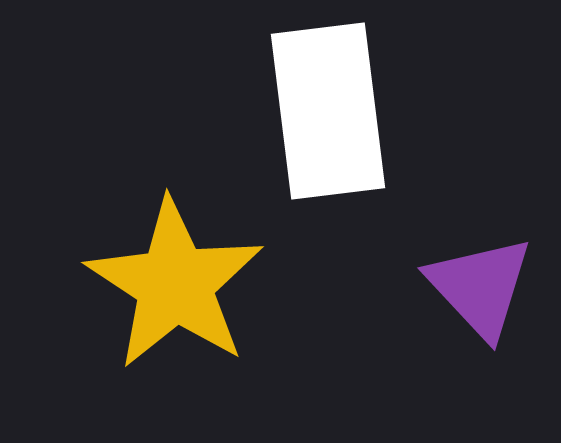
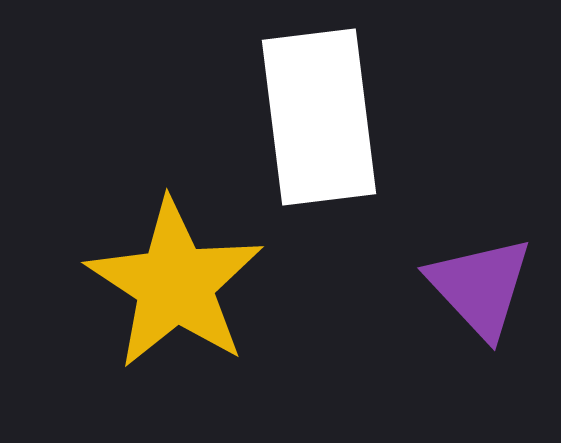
white rectangle: moved 9 px left, 6 px down
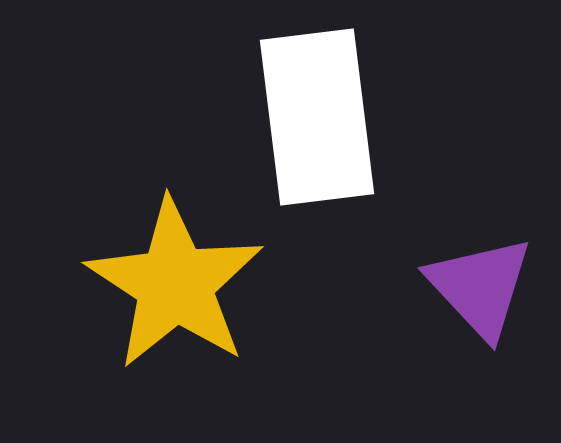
white rectangle: moved 2 px left
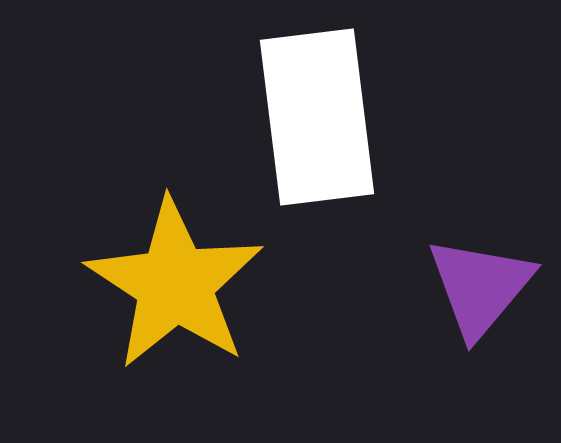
purple triangle: rotated 23 degrees clockwise
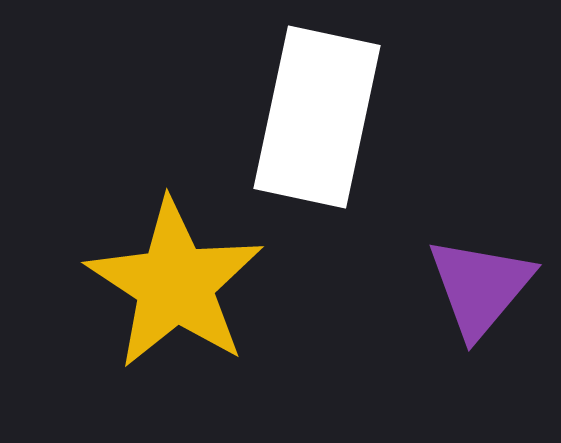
white rectangle: rotated 19 degrees clockwise
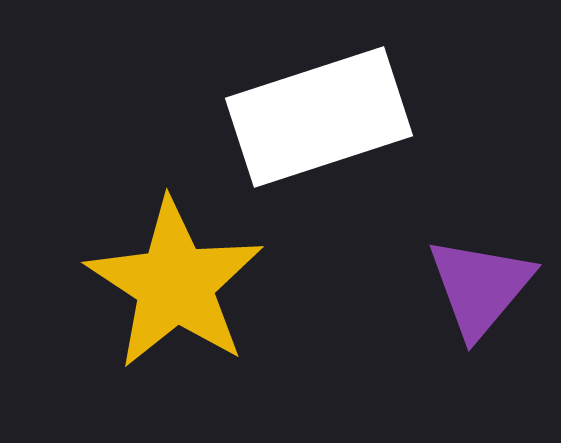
white rectangle: moved 2 px right; rotated 60 degrees clockwise
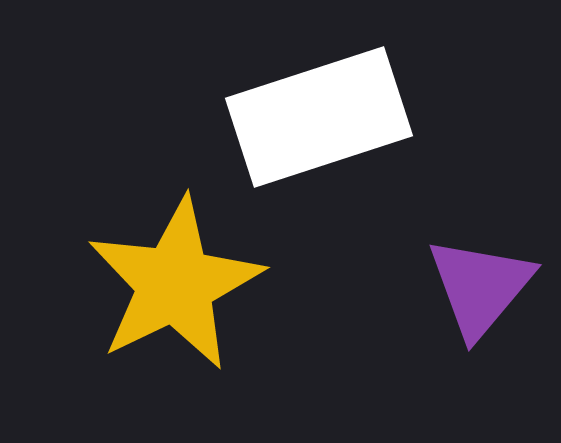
yellow star: rotated 13 degrees clockwise
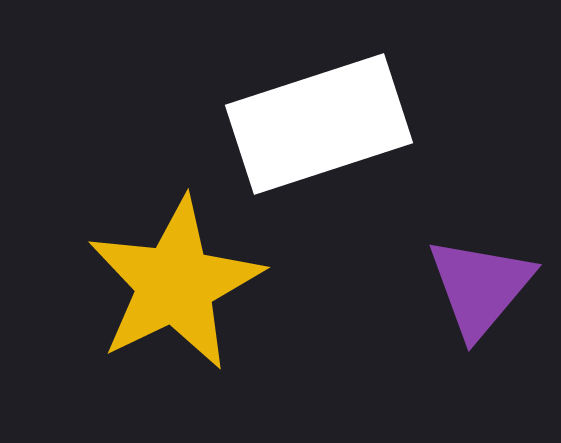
white rectangle: moved 7 px down
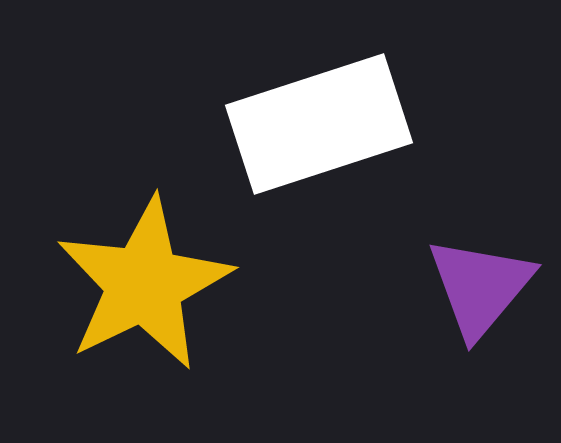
yellow star: moved 31 px left
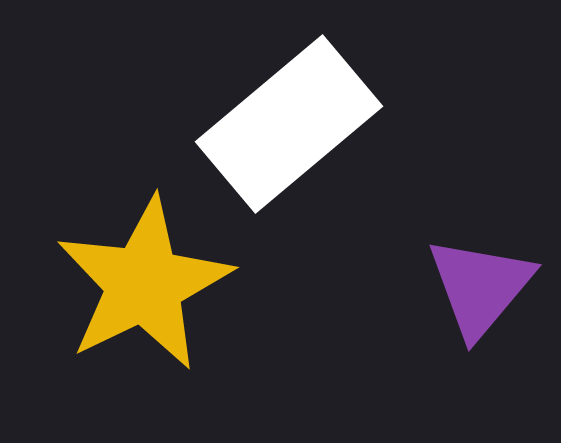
white rectangle: moved 30 px left; rotated 22 degrees counterclockwise
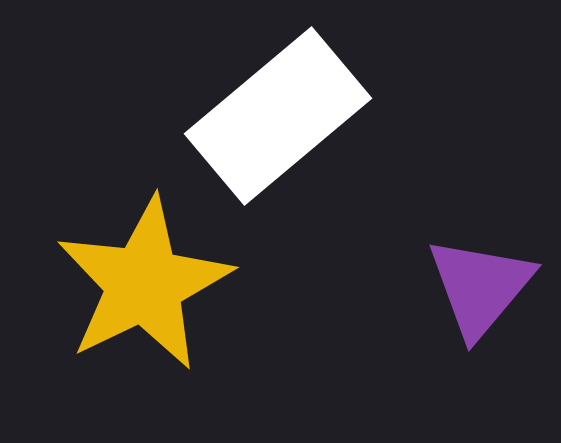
white rectangle: moved 11 px left, 8 px up
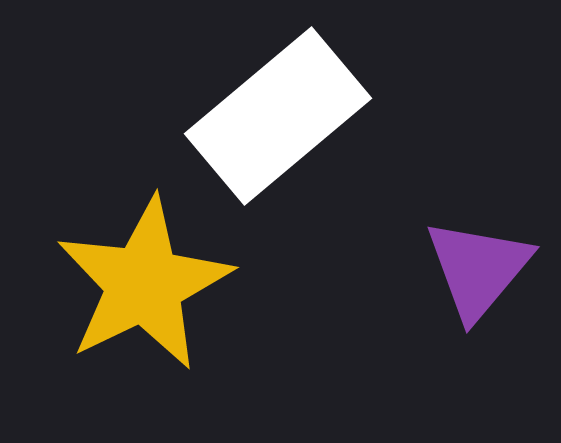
purple triangle: moved 2 px left, 18 px up
